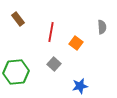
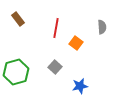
red line: moved 5 px right, 4 px up
gray square: moved 1 px right, 3 px down
green hexagon: rotated 10 degrees counterclockwise
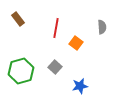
green hexagon: moved 5 px right, 1 px up
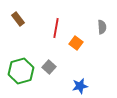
gray square: moved 6 px left
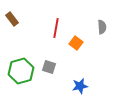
brown rectangle: moved 6 px left
gray square: rotated 24 degrees counterclockwise
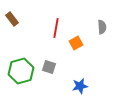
orange square: rotated 24 degrees clockwise
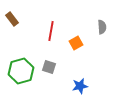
red line: moved 5 px left, 3 px down
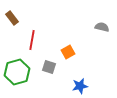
brown rectangle: moved 1 px up
gray semicircle: rotated 72 degrees counterclockwise
red line: moved 19 px left, 9 px down
orange square: moved 8 px left, 9 px down
green hexagon: moved 4 px left, 1 px down
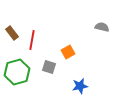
brown rectangle: moved 15 px down
